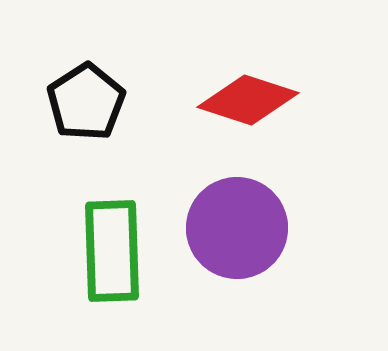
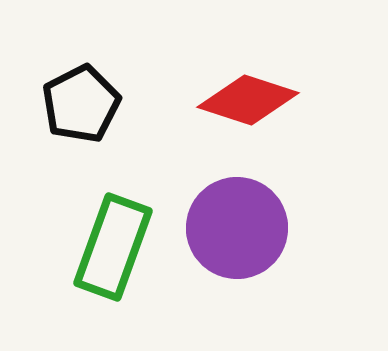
black pentagon: moved 5 px left, 2 px down; rotated 6 degrees clockwise
green rectangle: moved 1 px right, 4 px up; rotated 22 degrees clockwise
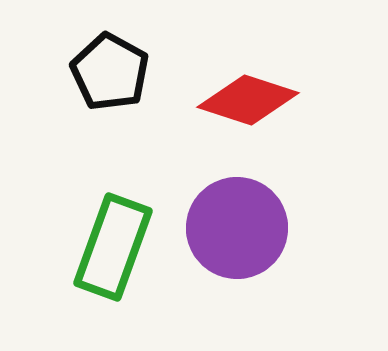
black pentagon: moved 29 px right, 32 px up; rotated 16 degrees counterclockwise
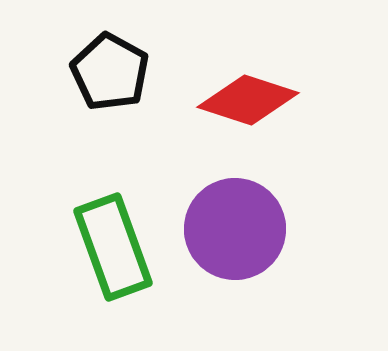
purple circle: moved 2 px left, 1 px down
green rectangle: rotated 40 degrees counterclockwise
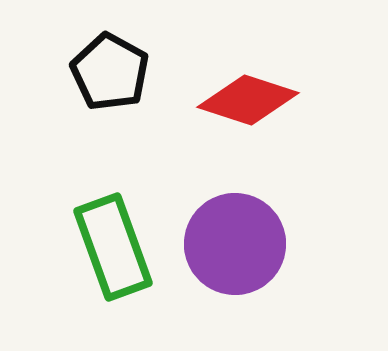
purple circle: moved 15 px down
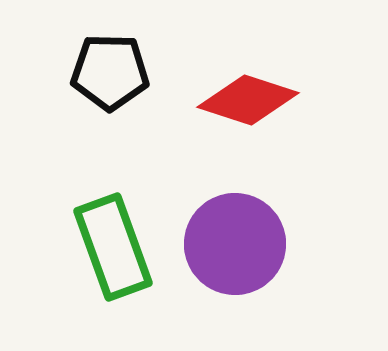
black pentagon: rotated 28 degrees counterclockwise
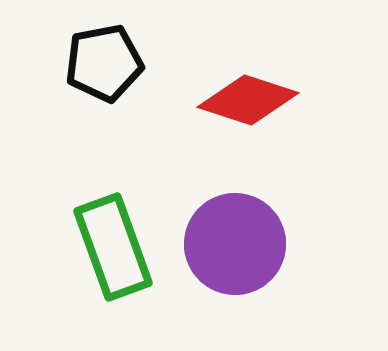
black pentagon: moved 6 px left, 9 px up; rotated 12 degrees counterclockwise
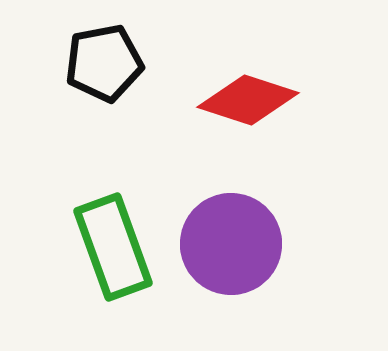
purple circle: moved 4 px left
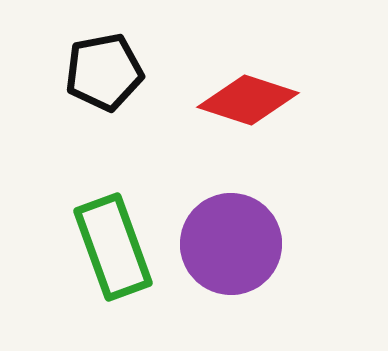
black pentagon: moved 9 px down
